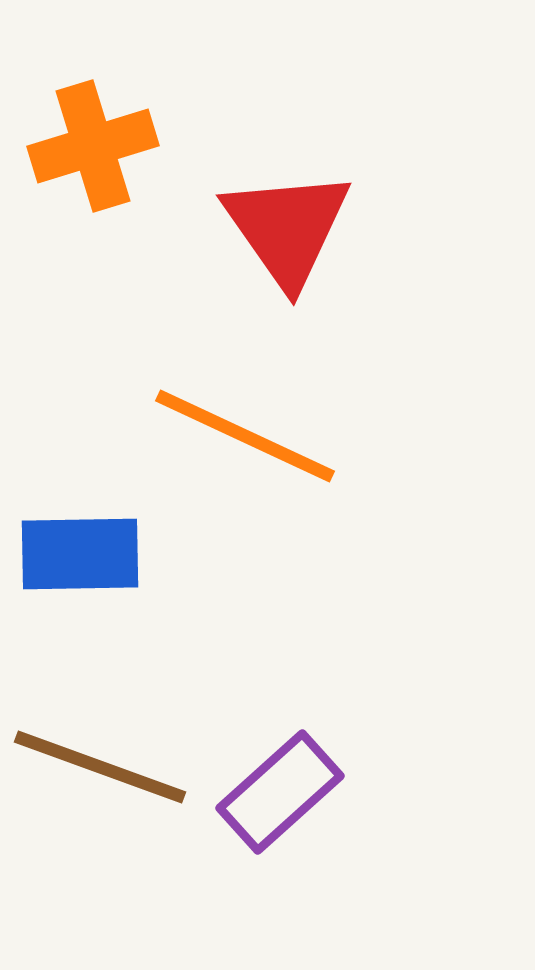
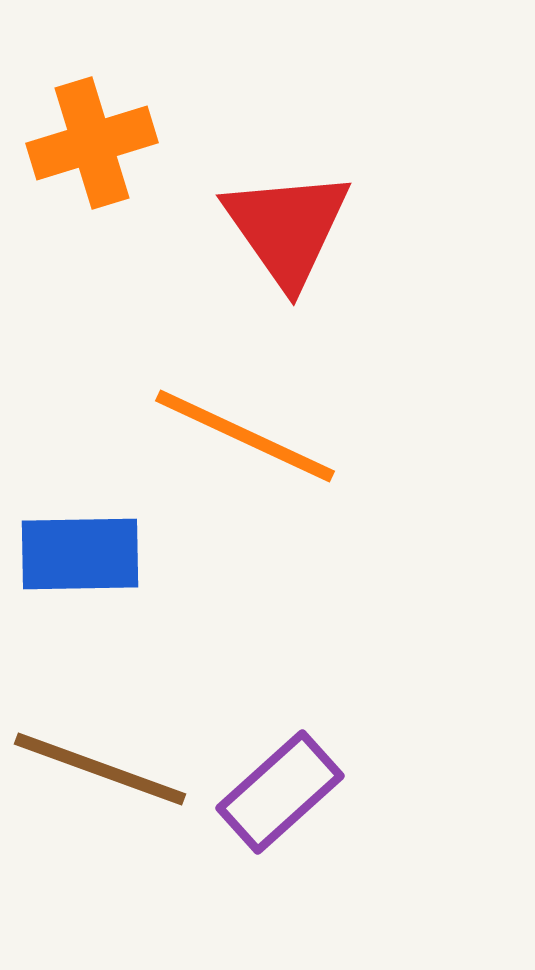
orange cross: moved 1 px left, 3 px up
brown line: moved 2 px down
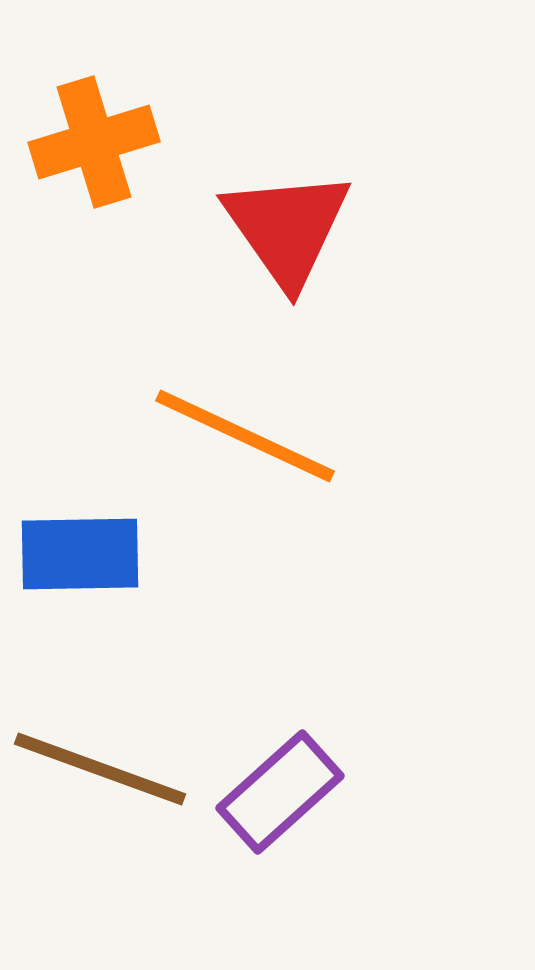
orange cross: moved 2 px right, 1 px up
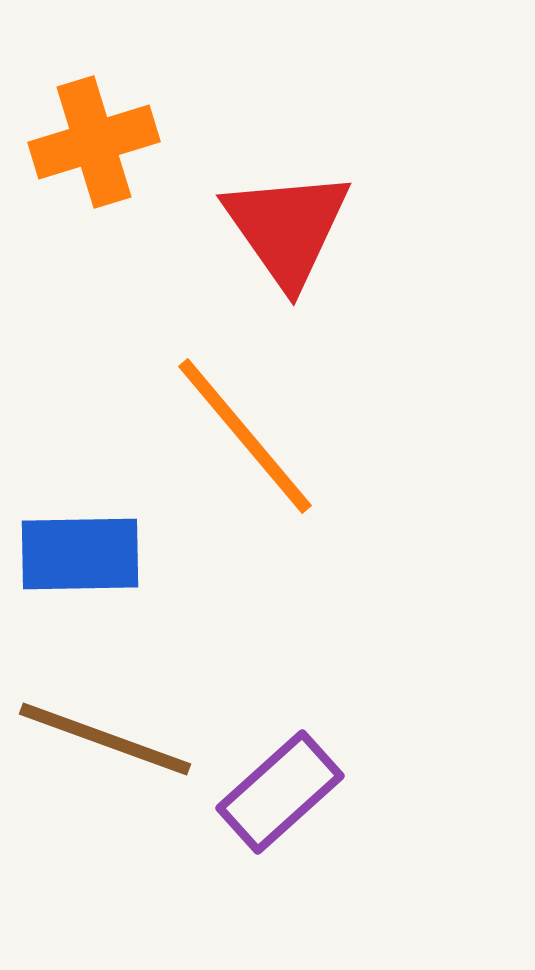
orange line: rotated 25 degrees clockwise
brown line: moved 5 px right, 30 px up
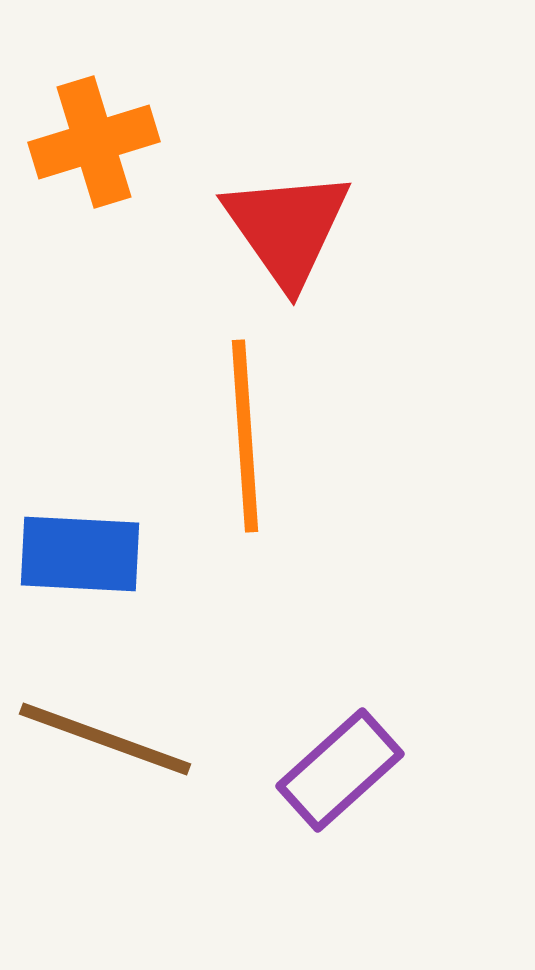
orange line: rotated 36 degrees clockwise
blue rectangle: rotated 4 degrees clockwise
purple rectangle: moved 60 px right, 22 px up
